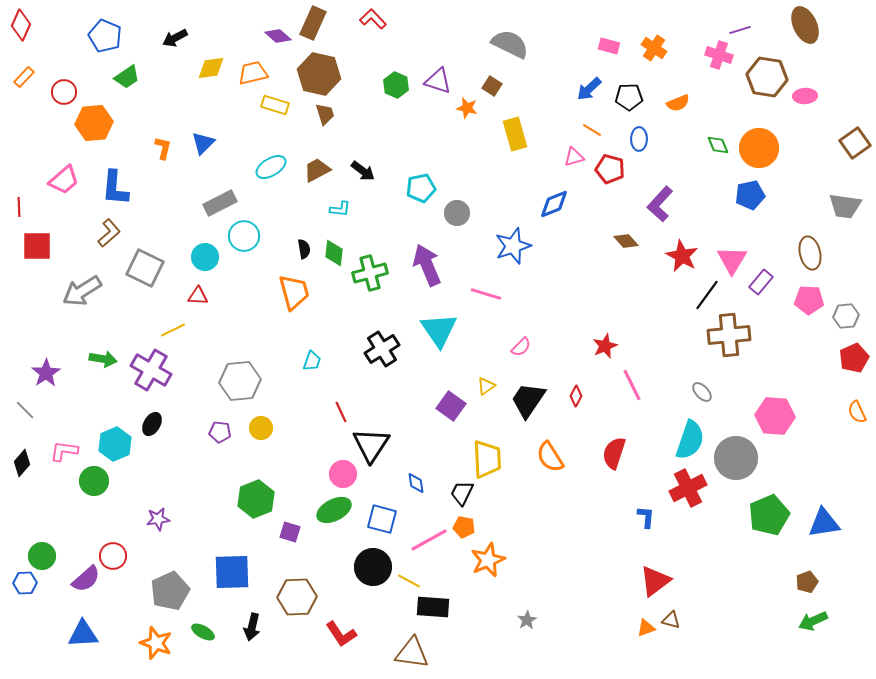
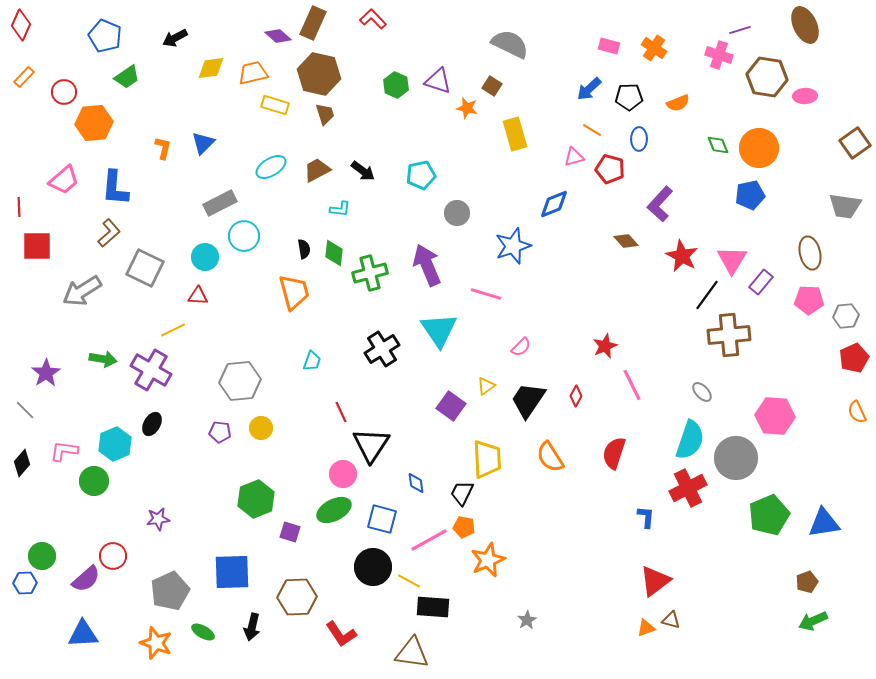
cyan pentagon at (421, 188): moved 13 px up
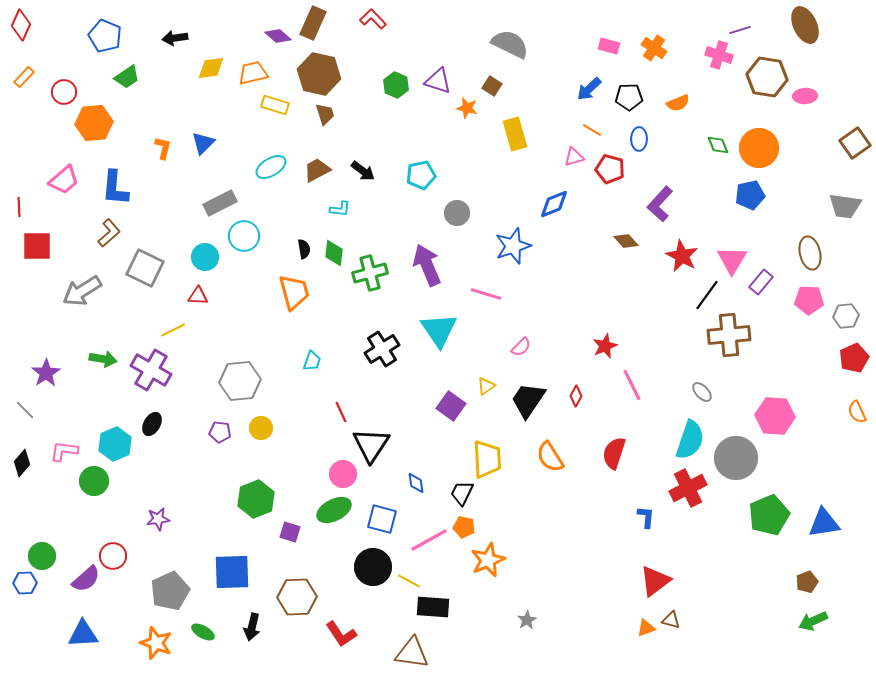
black arrow at (175, 38): rotated 20 degrees clockwise
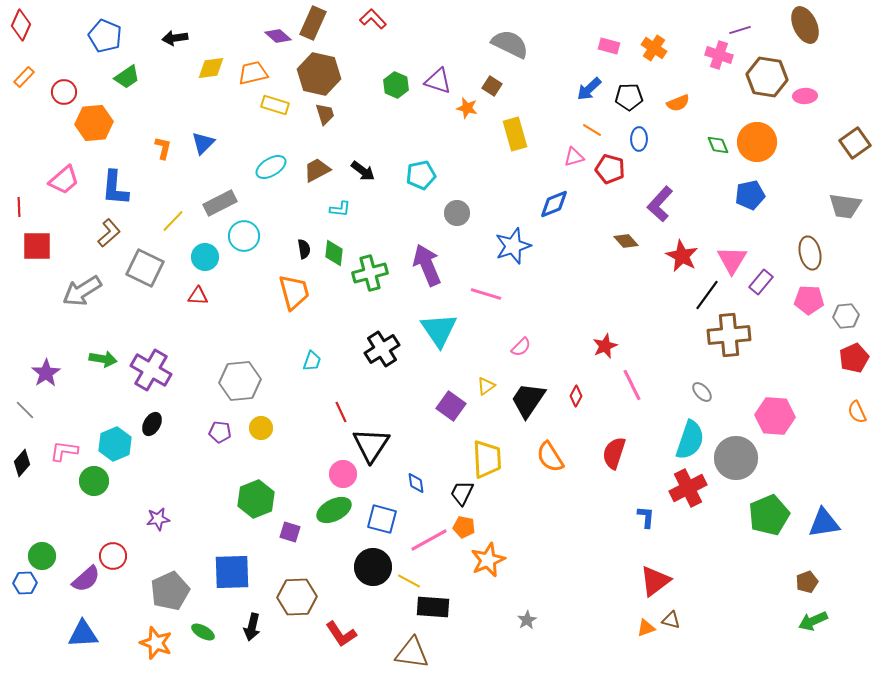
orange circle at (759, 148): moved 2 px left, 6 px up
yellow line at (173, 330): moved 109 px up; rotated 20 degrees counterclockwise
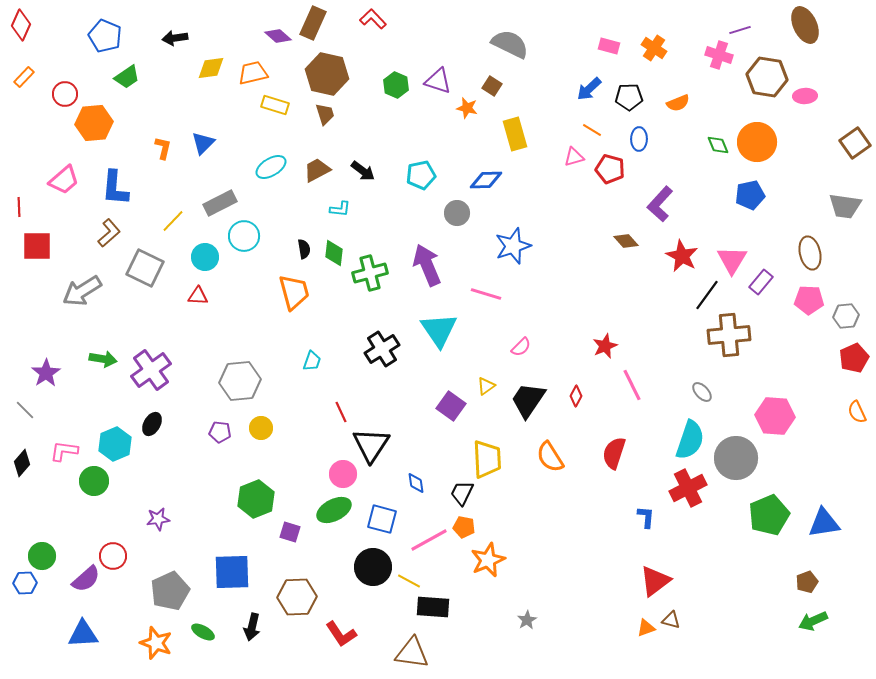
brown hexagon at (319, 74): moved 8 px right
red circle at (64, 92): moved 1 px right, 2 px down
blue diamond at (554, 204): moved 68 px left, 24 px up; rotated 20 degrees clockwise
purple cross at (151, 370): rotated 24 degrees clockwise
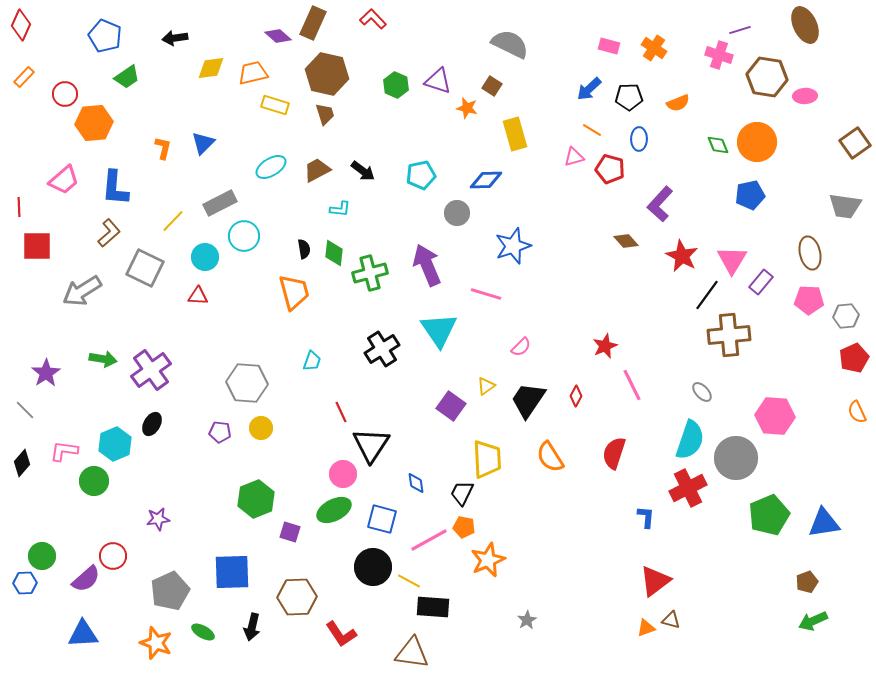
gray hexagon at (240, 381): moved 7 px right, 2 px down; rotated 9 degrees clockwise
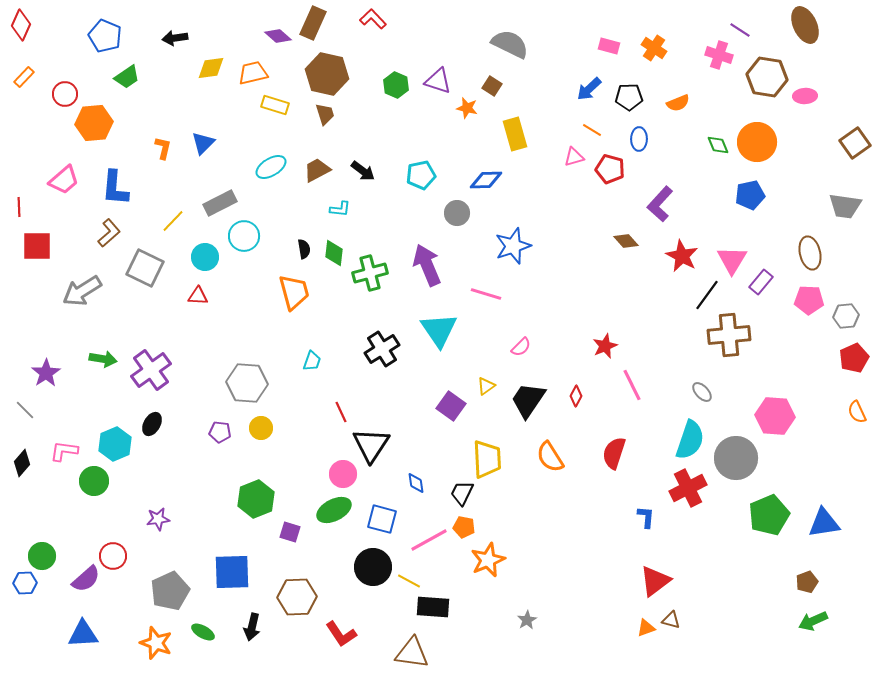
purple line at (740, 30): rotated 50 degrees clockwise
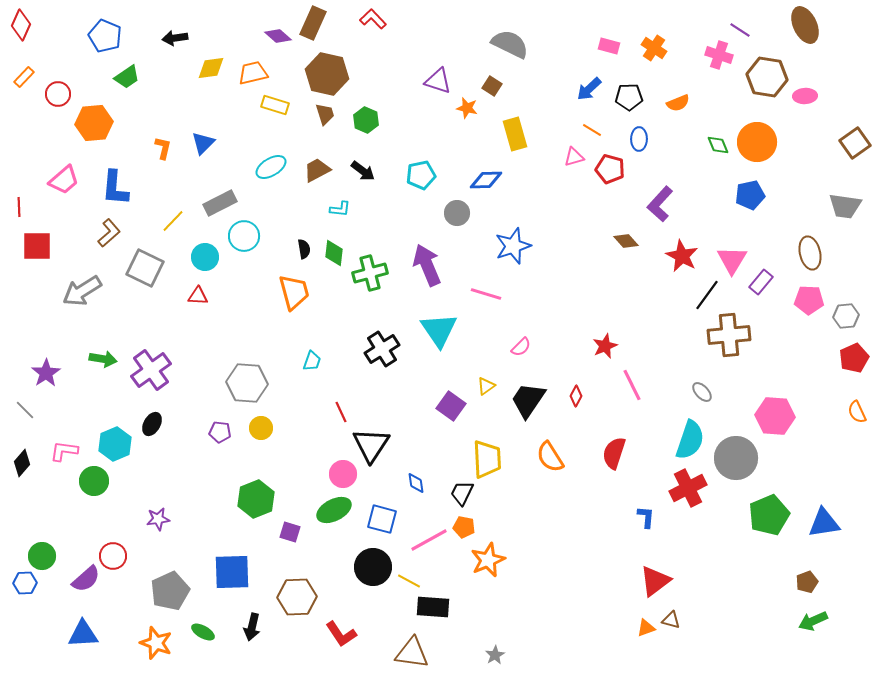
green hexagon at (396, 85): moved 30 px left, 35 px down
red circle at (65, 94): moved 7 px left
gray star at (527, 620): moved 32 px left, 35 px down
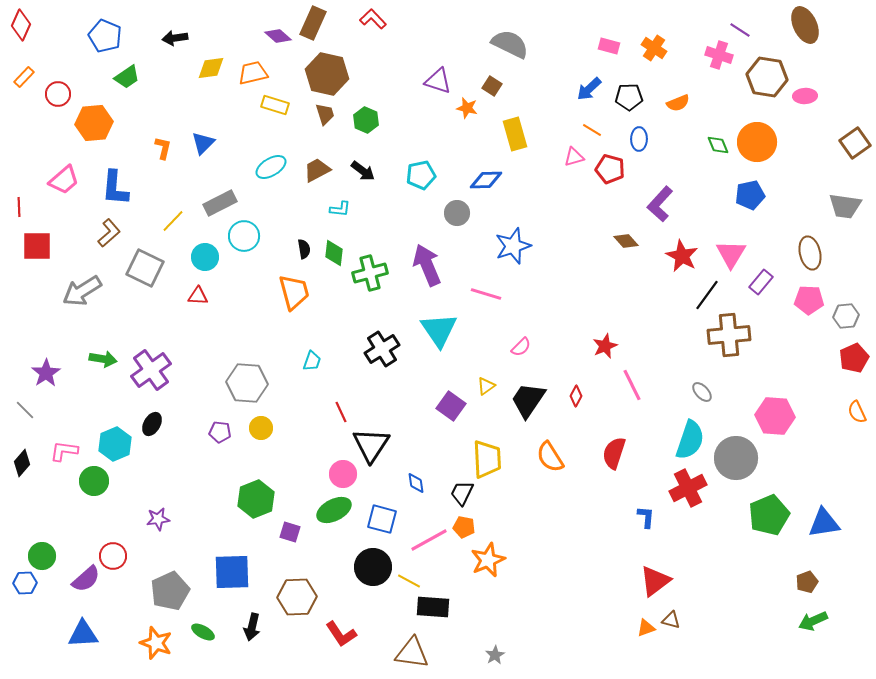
pink triangle at (732, 260): moved 1 px left, 6 px up
